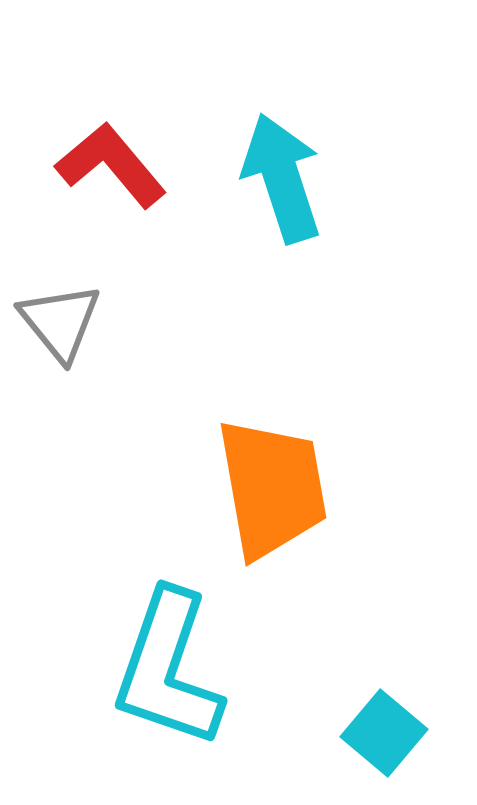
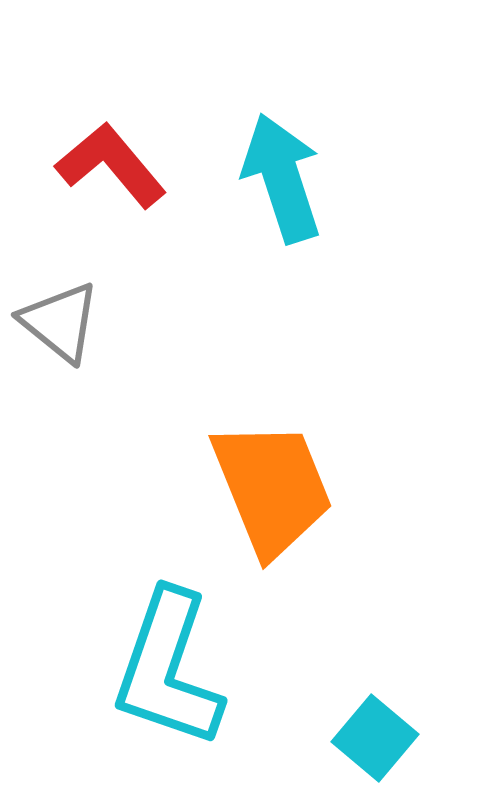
gray triangle: rotated 12 degrees counterclockwise
orange trapezoid: rotated 12 degrees counterclockwise
cyan square: moved 9 px left, 5 px down
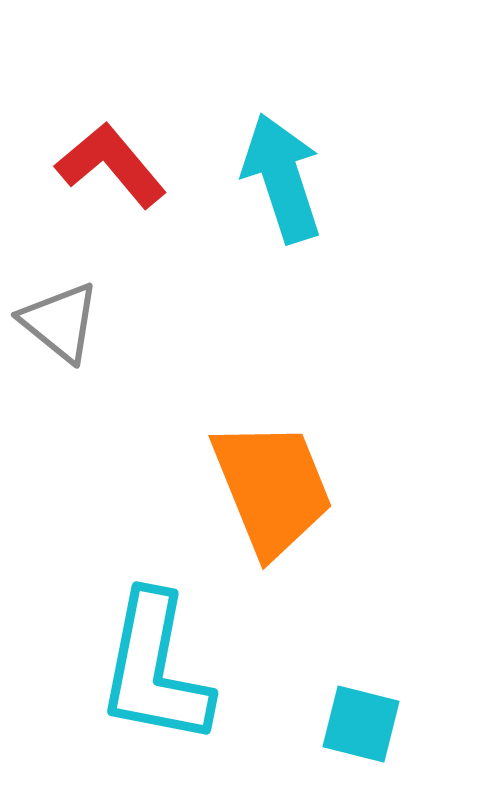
cyan L-shape: moved 13 px left; rotated 8 degrees counterclockwise
cyan square: moved 14 px left, 14 px up; rotated 26 degrees counterclockwise
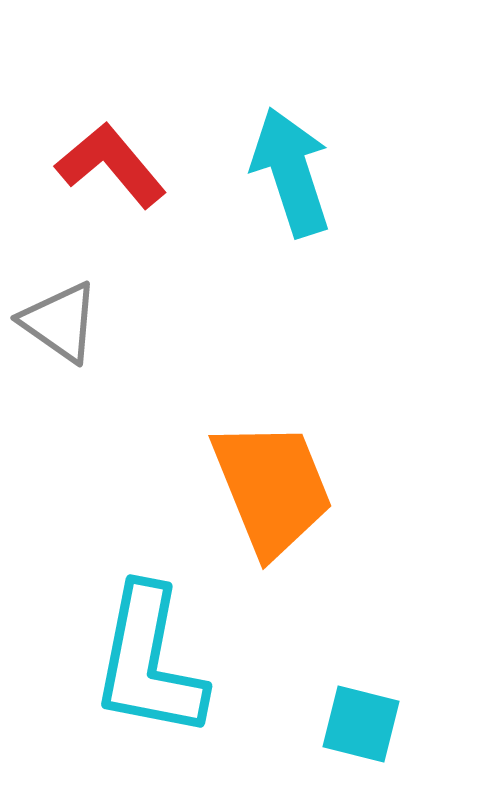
cyan arrow: moved 9 px right, 6 px up
gray triangle: rotated 4 degrees counterclockwise
cyan L-shape: moved 6 px left, 7 px up
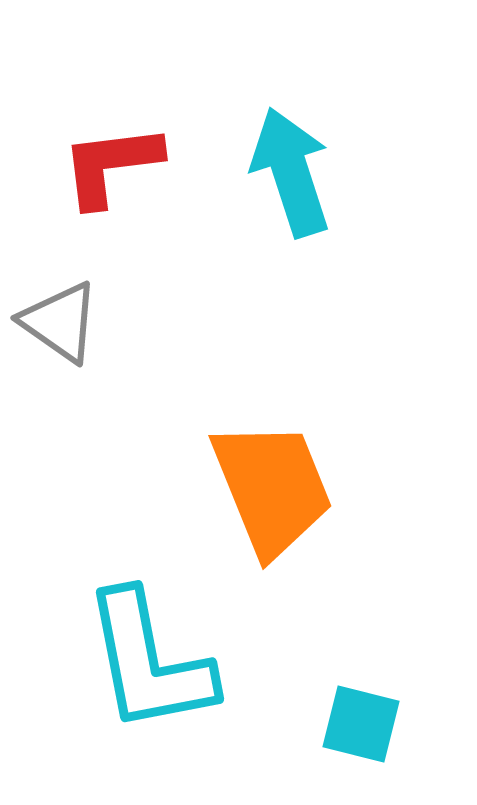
red L-shape: rotated 57 degrees counterclockwise
cyan L-shape: rotated 22 degrees counterclockwise
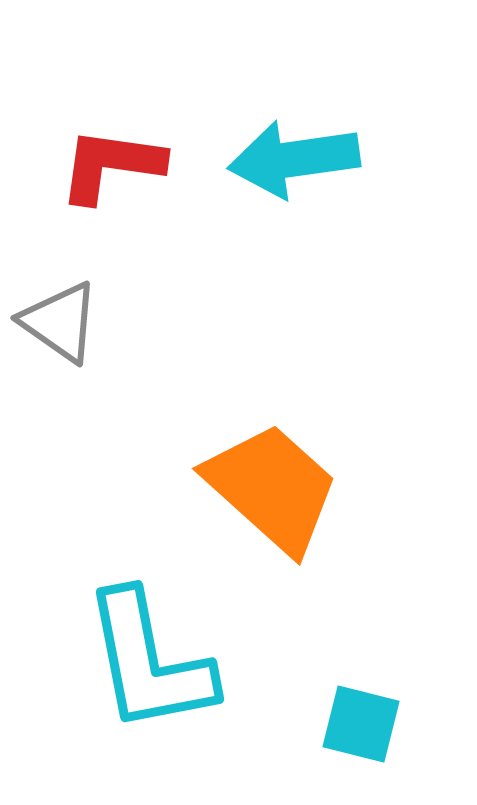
red L-shape: rotated 15 degrees clockwise
cyan arrow: moved 3 px right, 13 px up; rotated 80 degrees counterclockwise
orange trapezoid: rotated 26 degrees counterclockwise
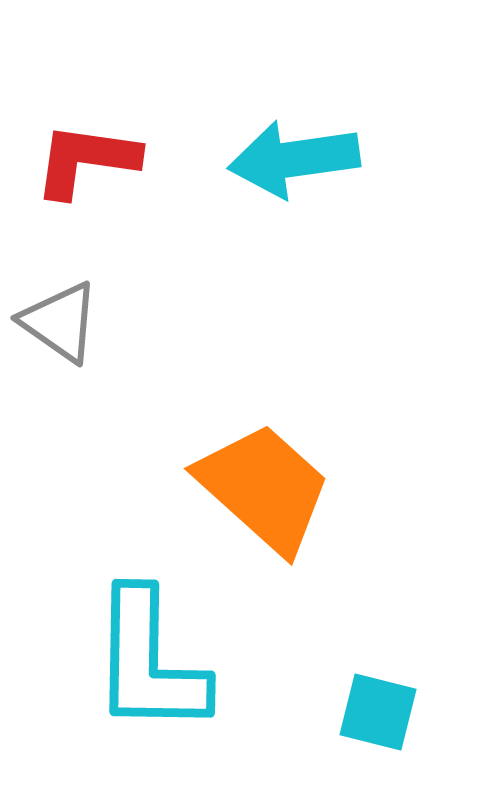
red L-shape: moved 25 px left, 5 px up
orange trapezoid: moved 8 px left
cyan L-shape: rotated 12 degrees clockwise
cyan square: moved 17 px right, 12 px up
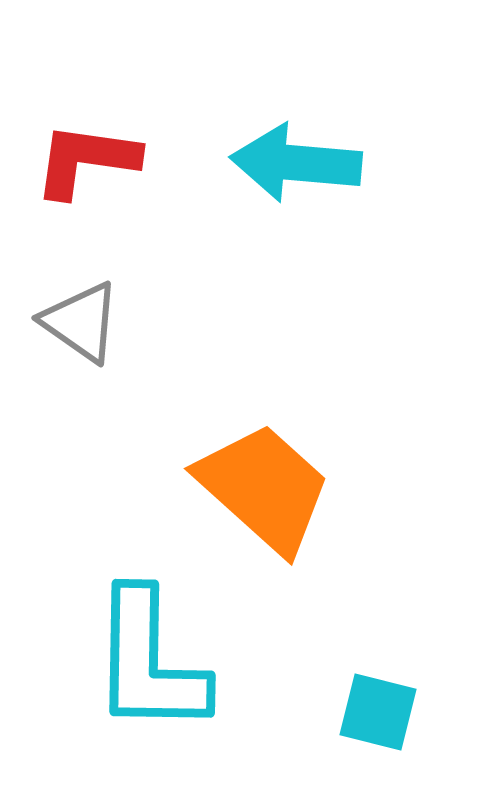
cyan arrow: moved 2 px right, 4 px down; rotated 13 degrees clockwise
gray triangle: moved 21 px right
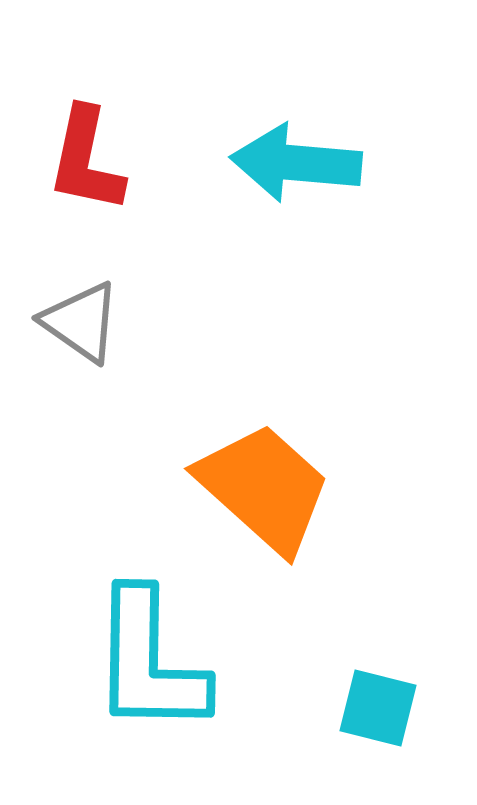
red L-shape: rotated 86 degrees counterclockwise
cyan square: moved 4 px up
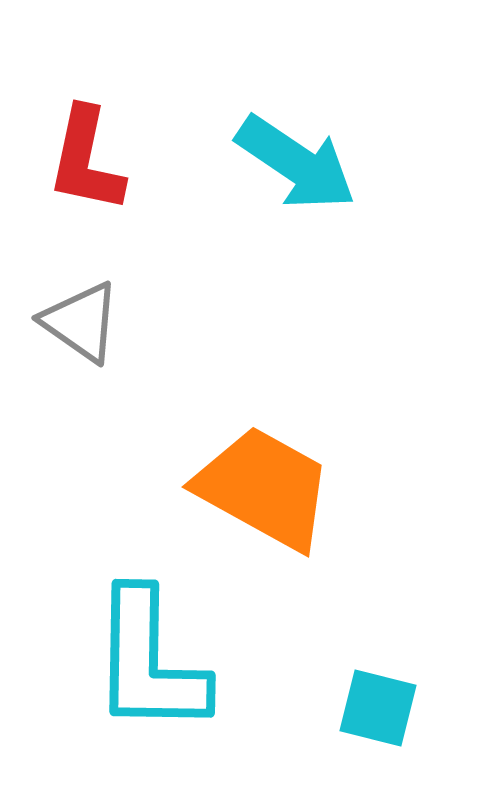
cyan arrow: rotated 151 degrees counterclockwise
orange trapezoid: rotated 13 degrees counterclockwise
